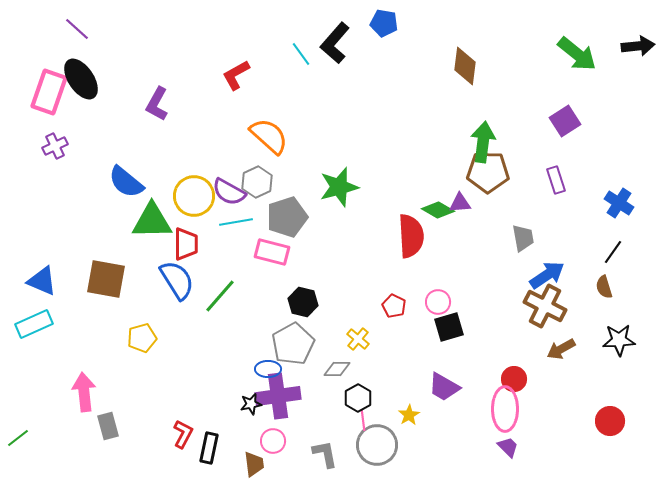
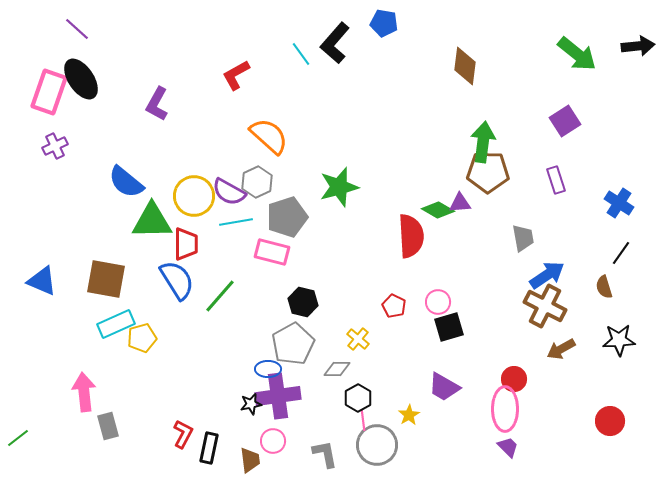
black line at (613, 252): moved 8 px right, 1 px down
cyan rectangle at (34, 324): moved 82 px right
brown trapezoid at (254, 464): moved 4 px left, 4 px up
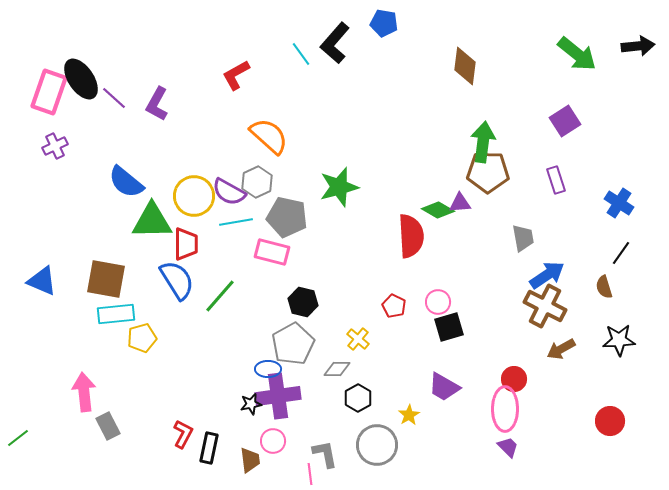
purple line at (77, 29): moved 37 px right, 69 px down
gray pentagon at (287, 217): rotated 30 degrees clockwise
cyan rectangle at (116, 324): moved 10 px up; rotated 18 degrees clockwise
pink line at (363, 420): moved 53 px left, 54 px down
gray rectangle at (108, 426): rotated 12 degrees counterclockwise
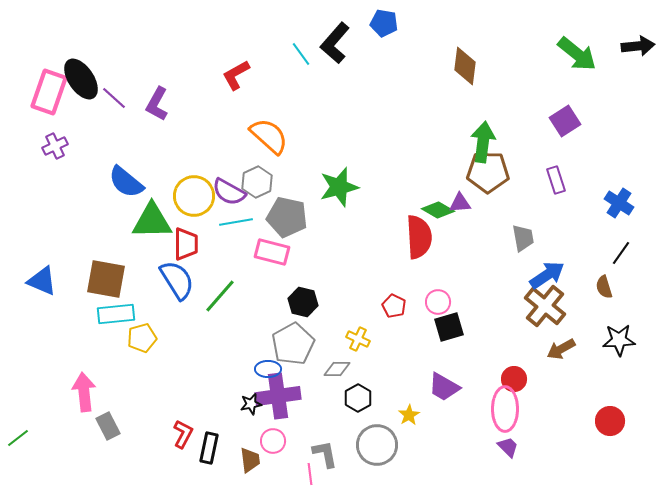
red semicircle at (411, 236): moved 8 px right, 1 px down
brown cross at (545, 306): rotated 12 degrees clockwise
yellow cross at (358, 339): rotated 15 degrees counterclockwise
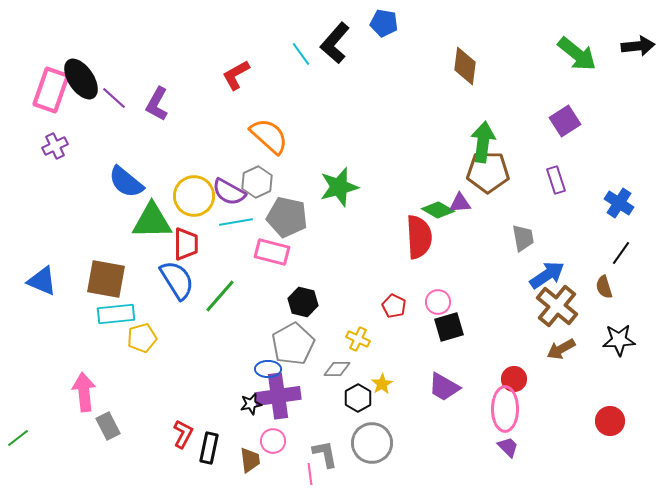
pink rectangle at (49, 92): moved 2 px right, 2 px up
brown cross at (545, 306): moved 12 px right
yellow star at (409, 415): moved 27 px left, 31 px up
gray circle at (377, 445): moved 5 px left, 2 px up
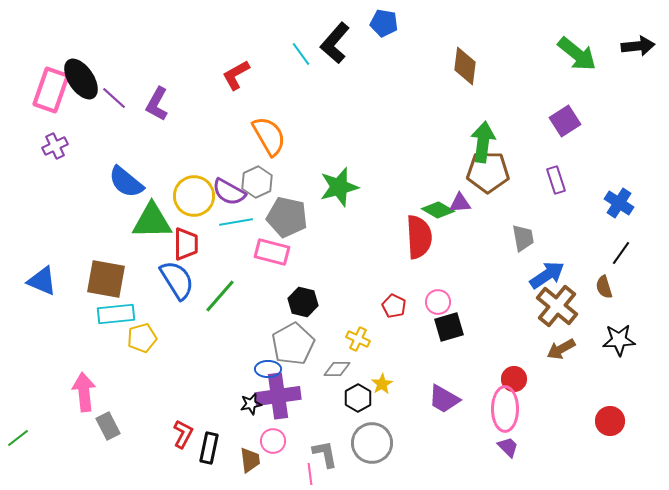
orange semicircle at (269, 136): rotated 18 degrees clockwise
purple trapezoid at (444, 387): moved 12 px down
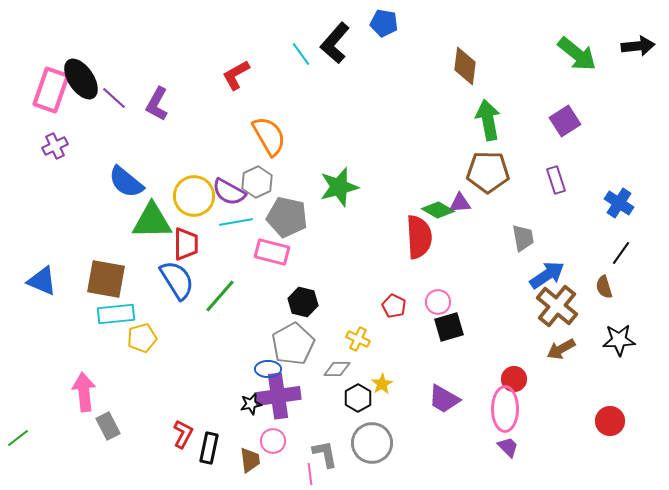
green arrow at (483, 142): moved 5 px right, 22 px up; rotated 18 degrees counterclockwise
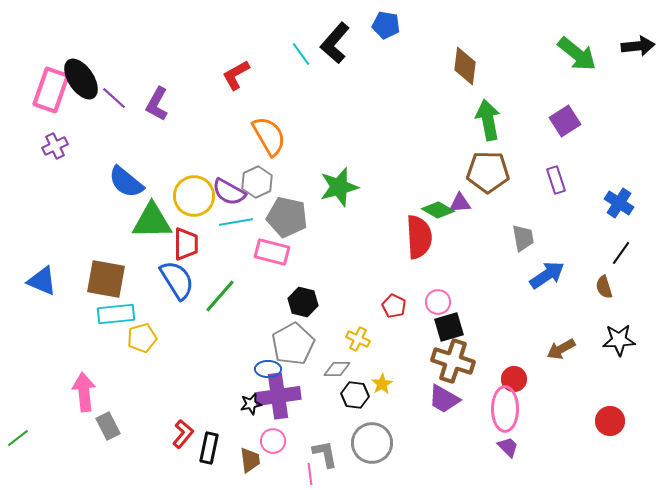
blue pentagon at (384, 23): moved 2 px right, 2 px down
brown cross at (557, 306): moved 104 px left, 55 px down; rotated 21 degrees counterclockwise
black hexagon at (358, 398): moved 3 px left, 3 px up; rotated 24 degrees counterclockwise
red L-shape at (183, 434): rotated 12 degrees clockwise
